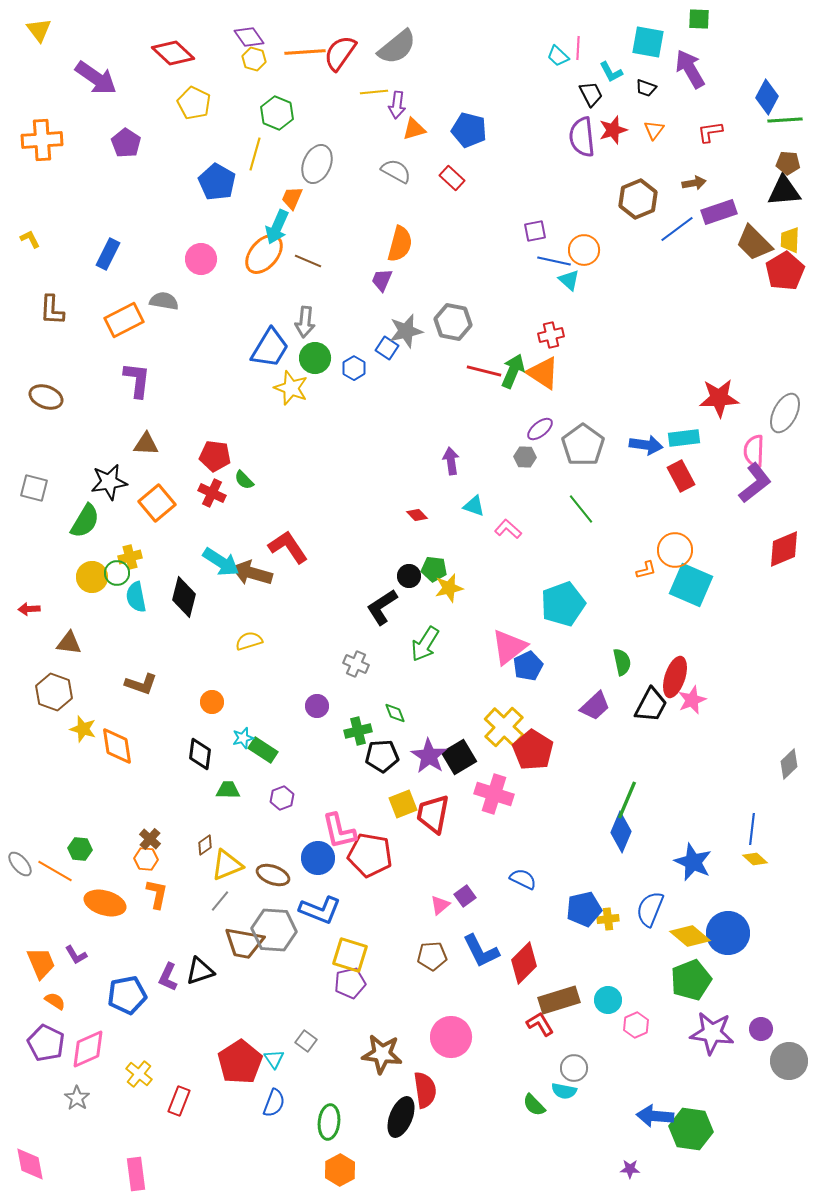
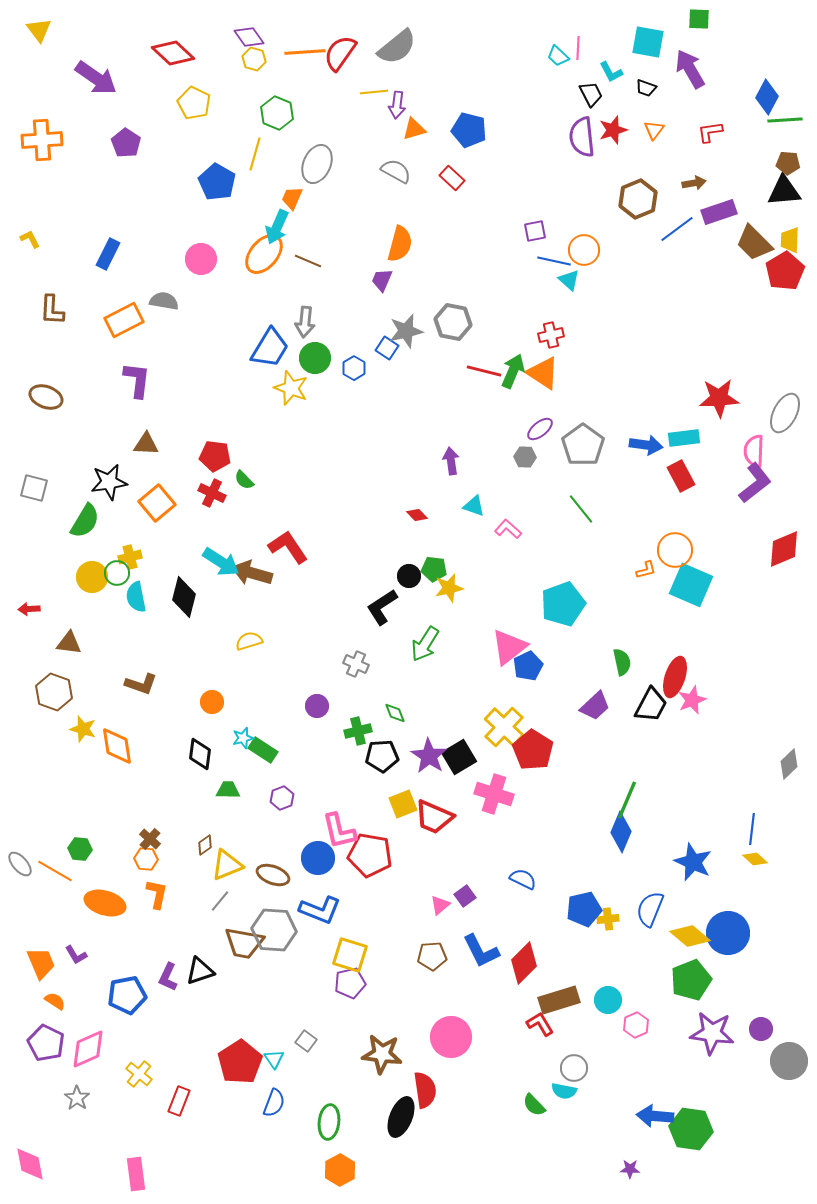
red trapezoid at (433, 814): moved 1 px right, 3 px down; rotated 78 degrees counterclockwise
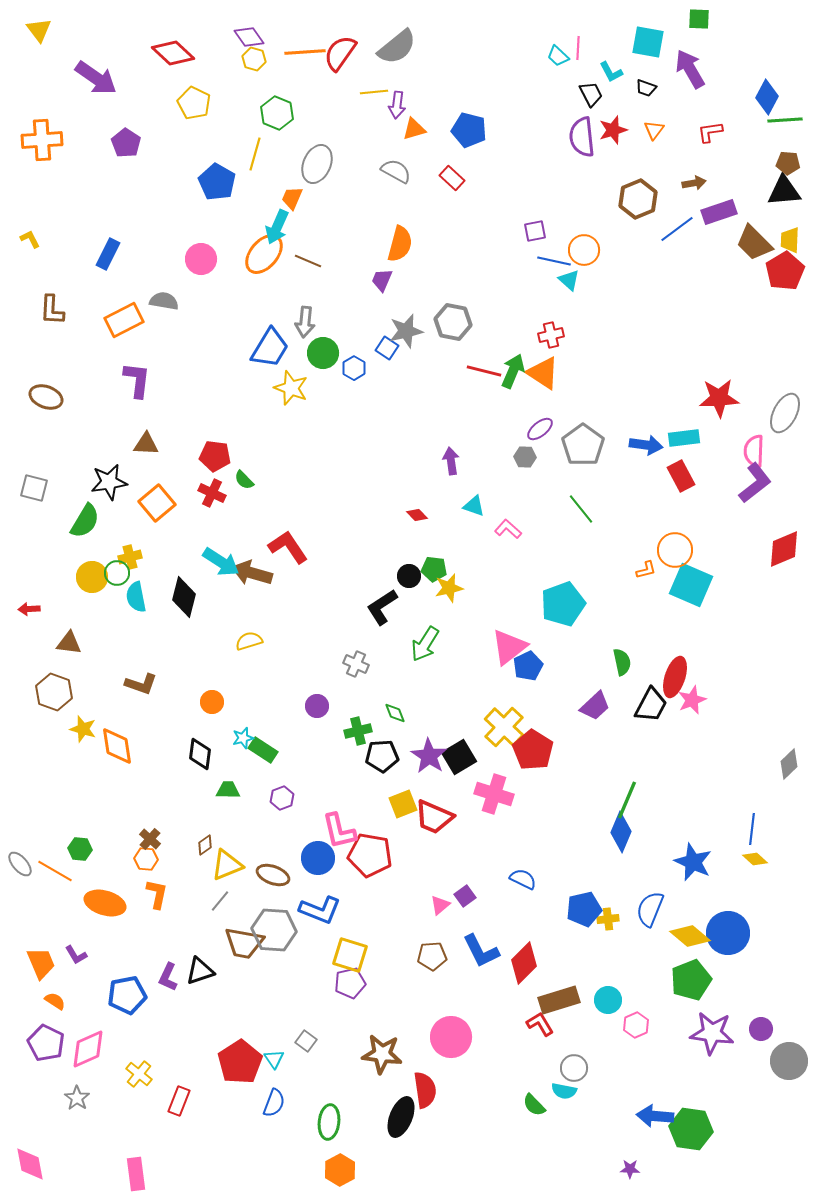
green circle at (315, 358): moved 8 px right, 5 px up
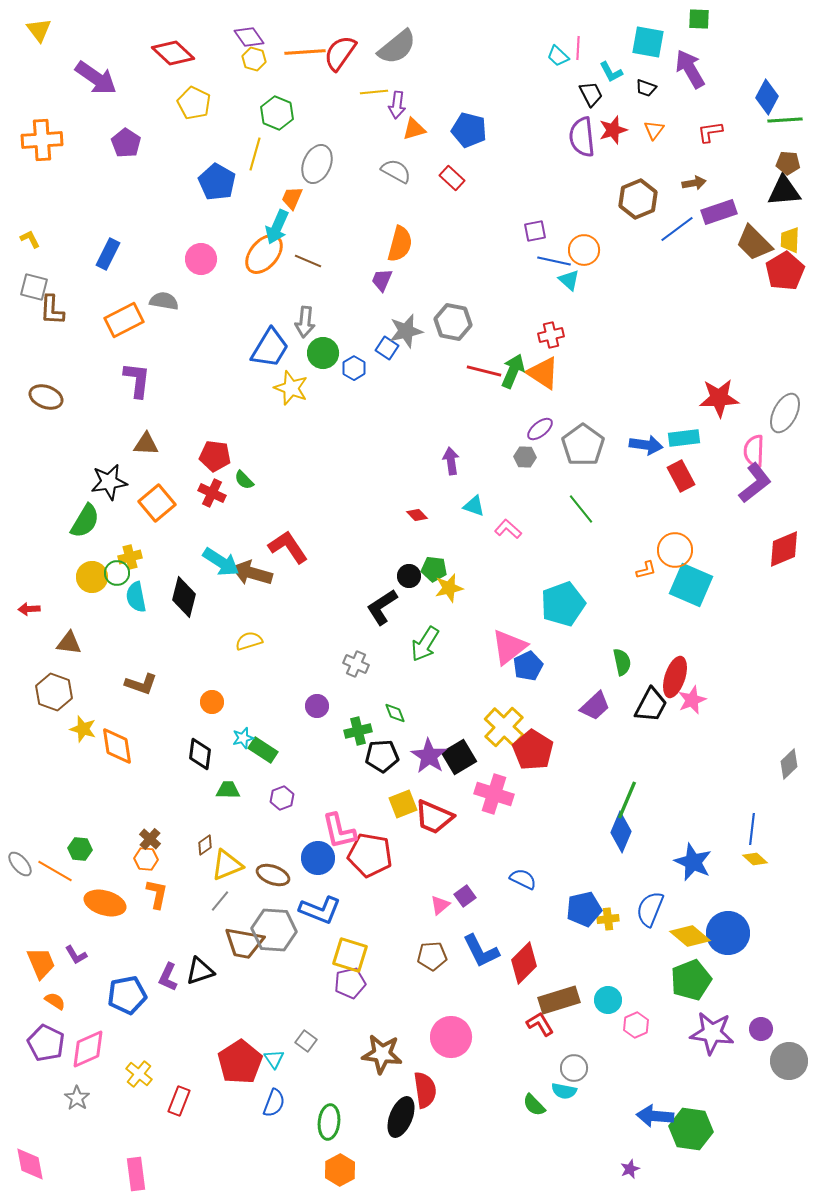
gray square at (34, 488): moved 201 px up
purple star at (630, 1169): rotated 24 degrees counterclockwise
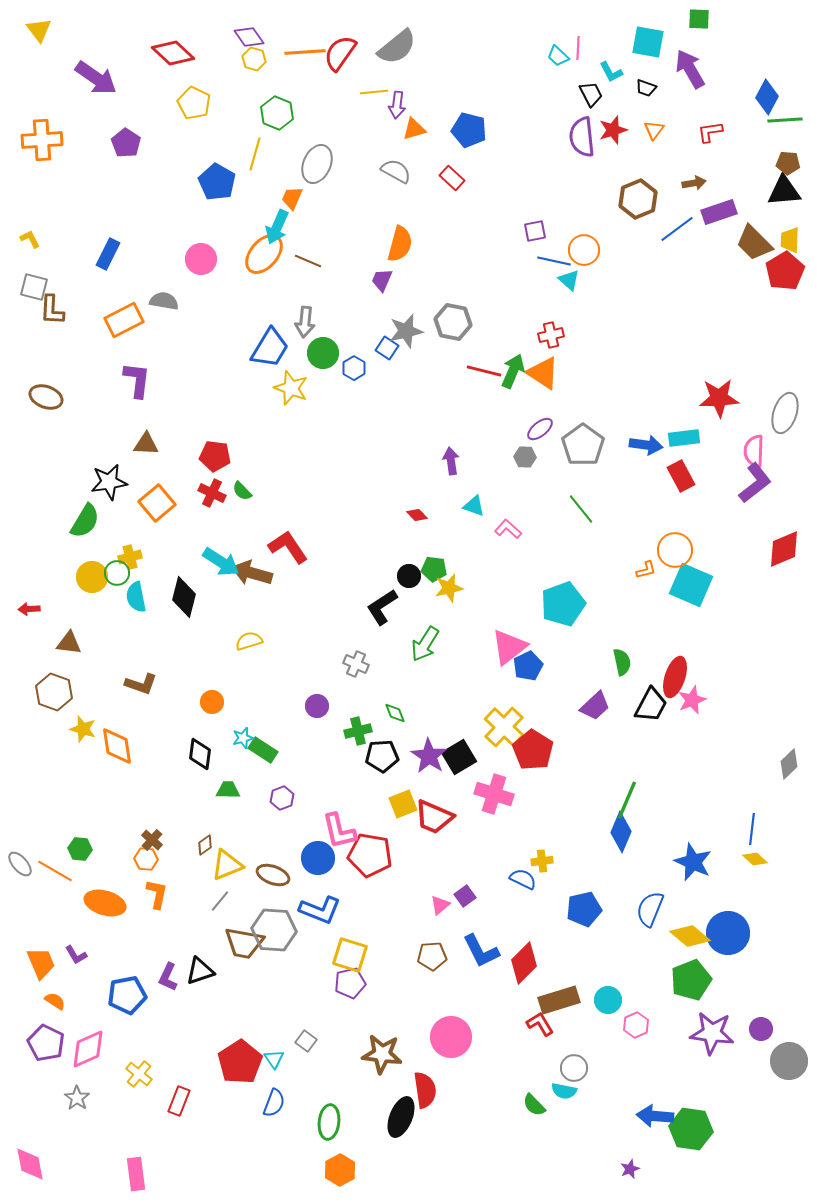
gray ellipse at (785, 413): rotated 9 degrees counterclockwise
green semicircle at (244, 480): moved 2 px left, 11 px down
brown cross at (150, 839): moved 2 px right, 1 px down
yellow cross at (608, 919): moved 66 px left, 58 px up
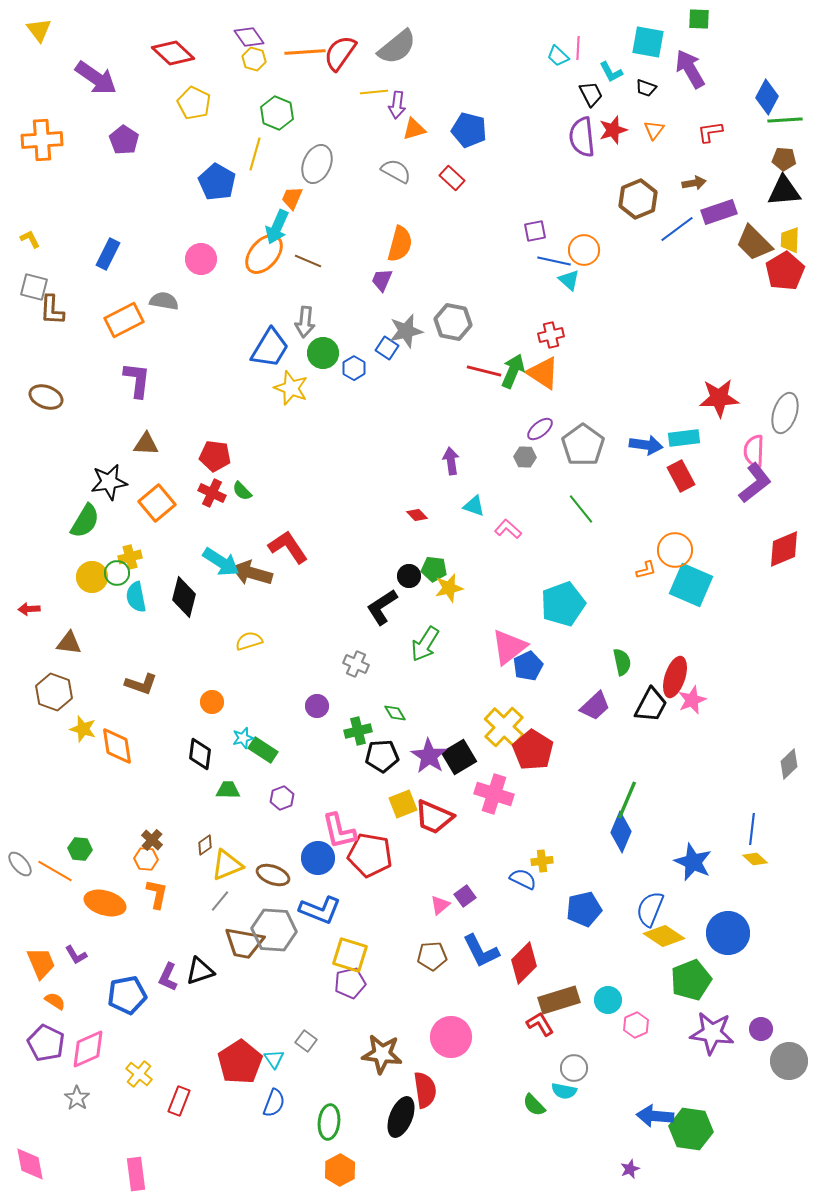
purple pentagon at (126, 143): moved 2 px left, 3 px up
brown pentagon at (788, 163): moved 4 px left, 4 px up
green diamond at (395, 713): rotated 10 degrees counterclockwise
yellow diamond at (690, 936): moved 26 px left; rotated 6 degrees counterclockwise
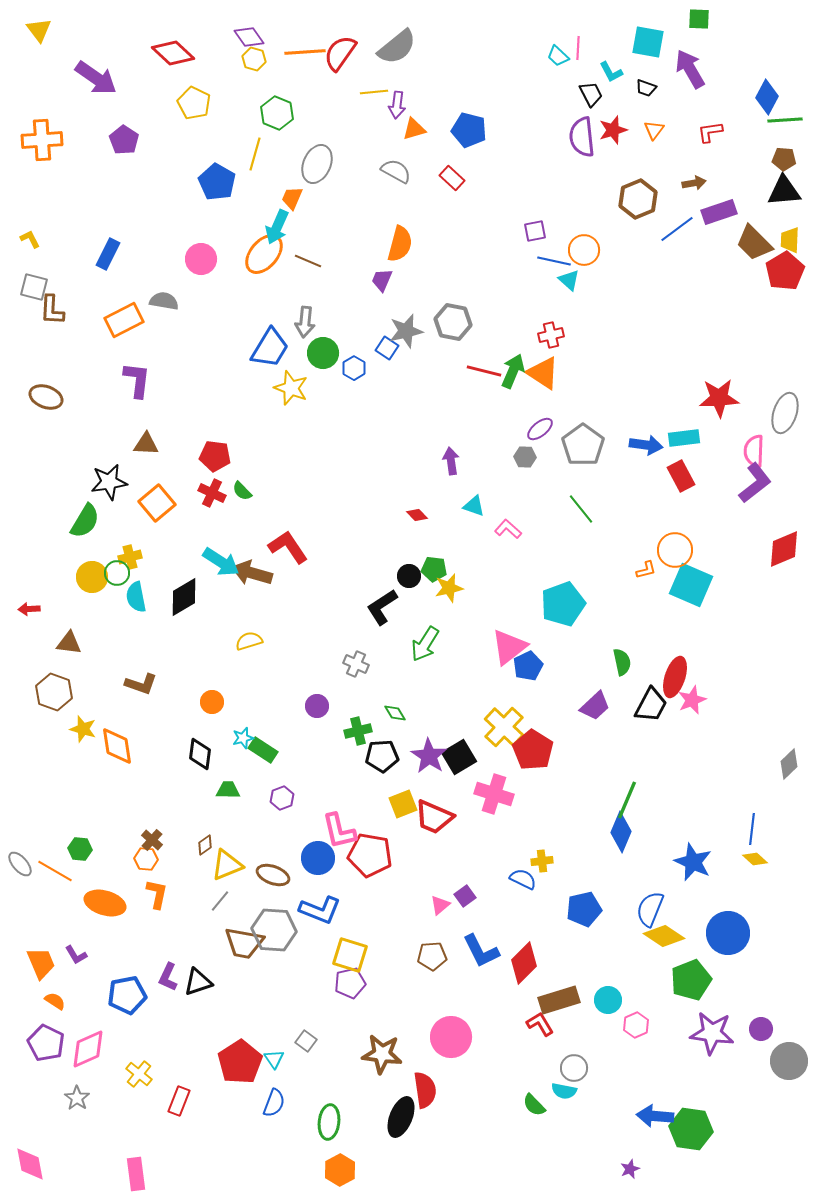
black diamond at (184, 597): rotated 45 degrees clockwise
black triangle at (200, 971): moved 2 px left, 11 px down
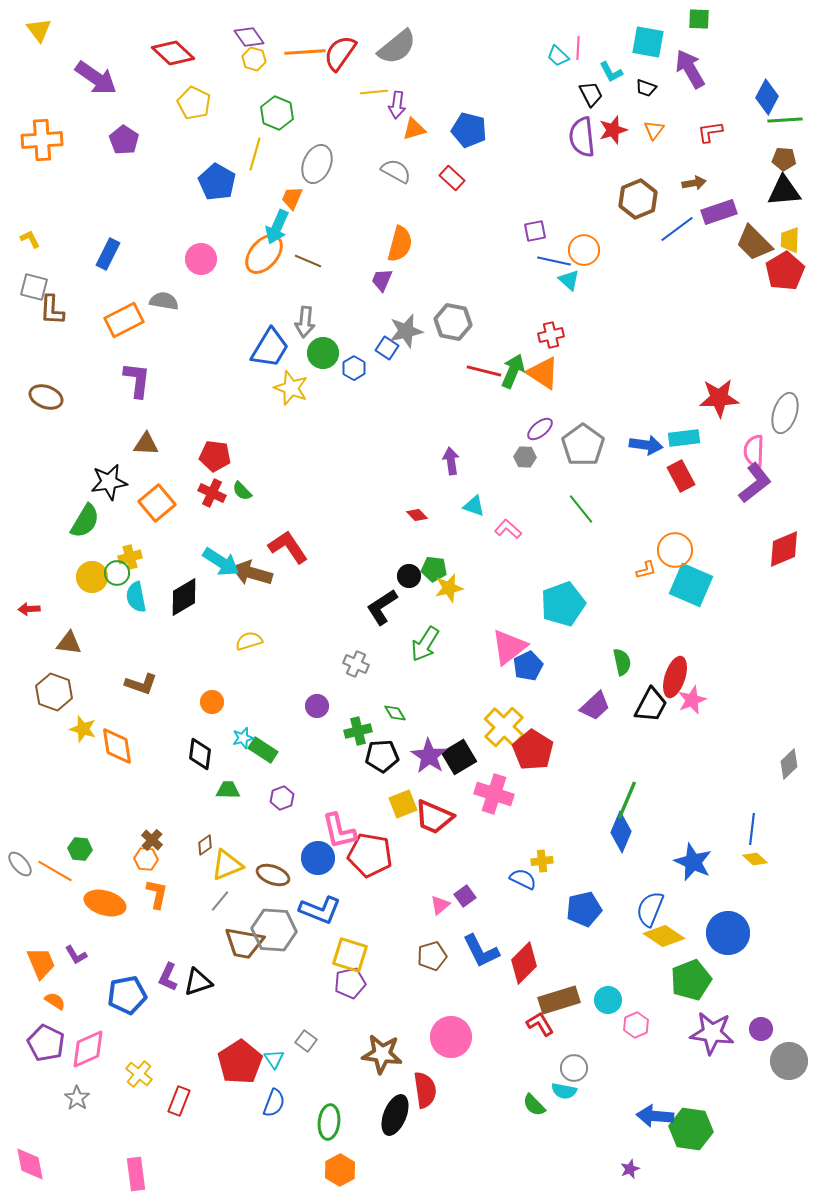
brown pentagon at (432, 956): rotated 12 degrees counterclockwise
black ellipse at (401, 1117): moved 6 px left, 2 px up
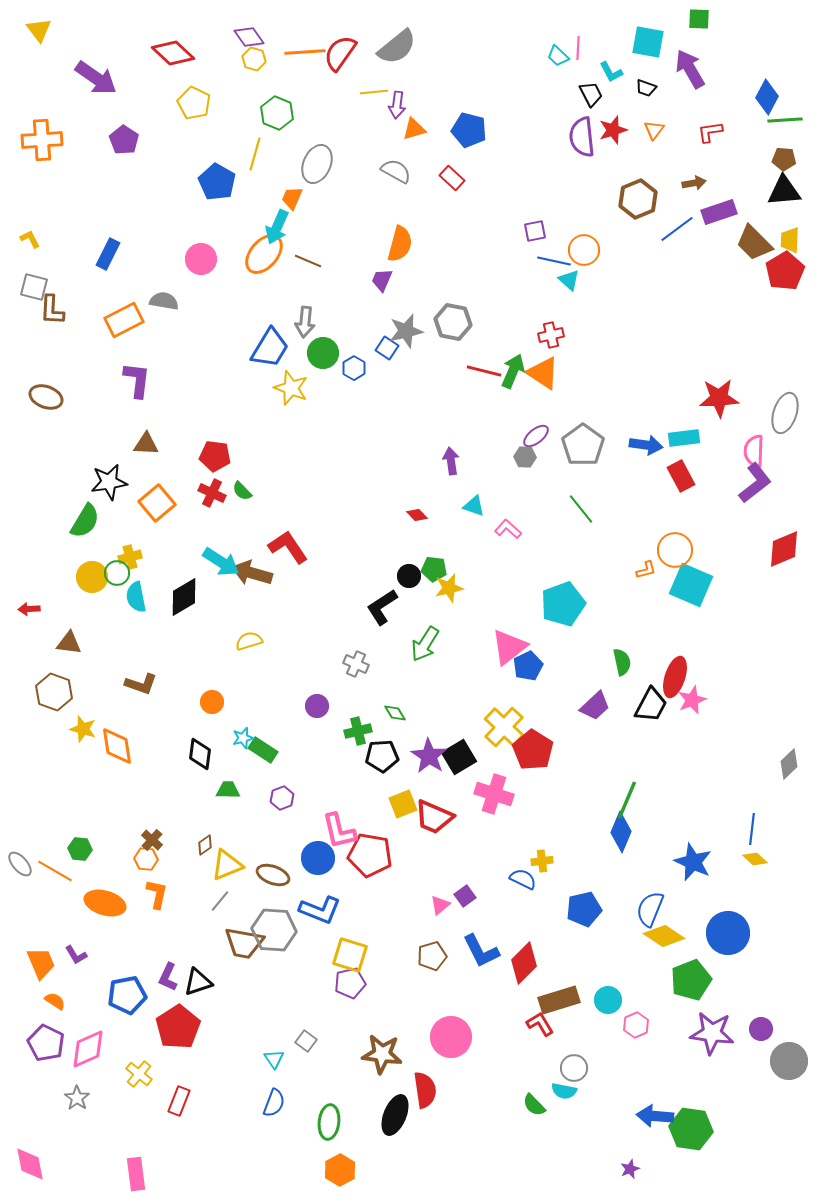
purple ellipse at (540, 429): moved 4 px left, 7 px down
red pentagon at (240, 1062): moved 62 px left, 35 px up
